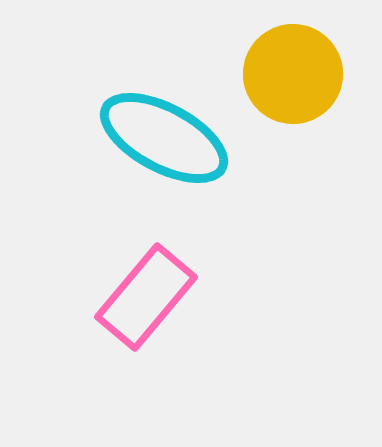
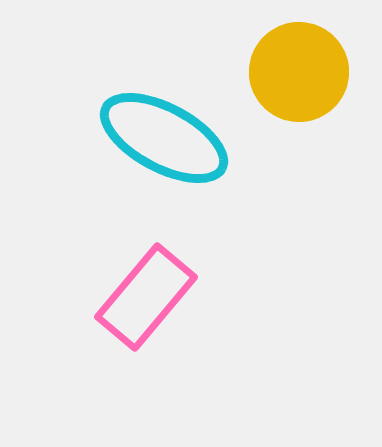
yellow circle: moved 6 px right, 2 px up
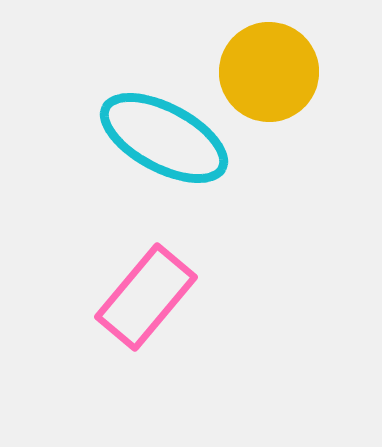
yellow circle: moved 30 px left
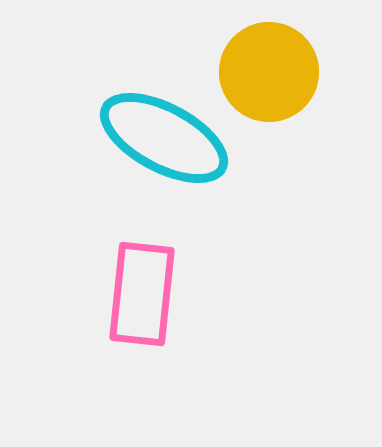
pink rectangle: moved 4 px left, 3 px up; rotated 34 degrees counterclockwise
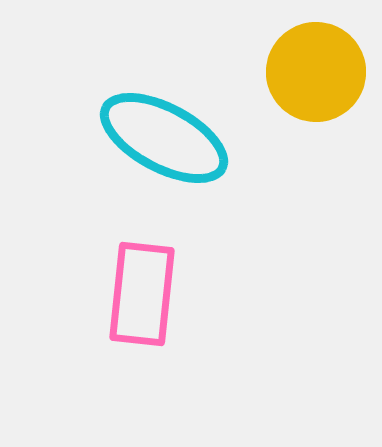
yellow circle: moved 47 px right
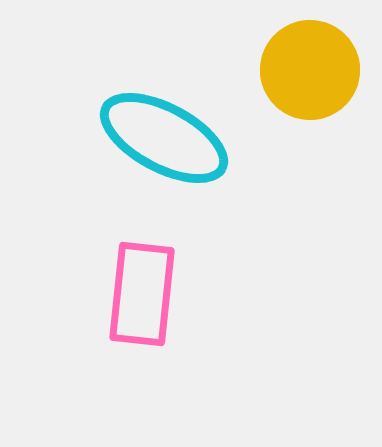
yellow circle: moved 6 px left, 2 px up
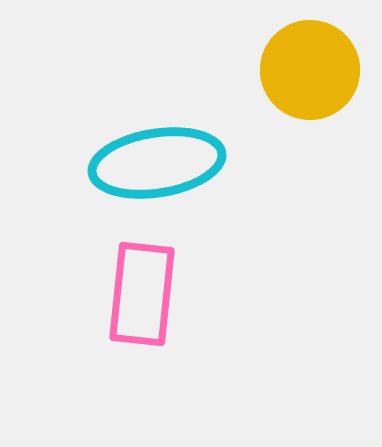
cyan ellipse: moved 7 px left, 25 px down; rotated 37 degrees counterclockwise
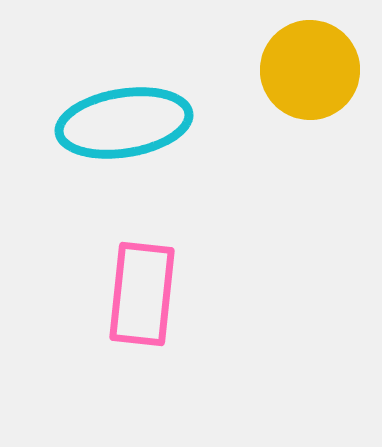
cyan ellipse: moved 33 px left, 40 px up
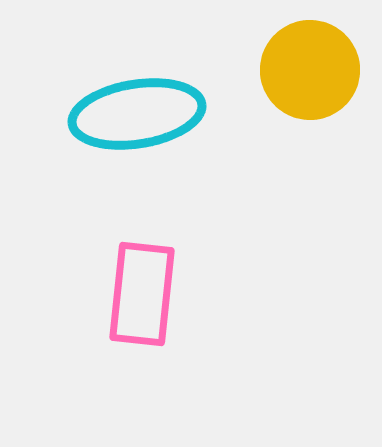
cyan ellipse: moved 13 px right, 9 px up
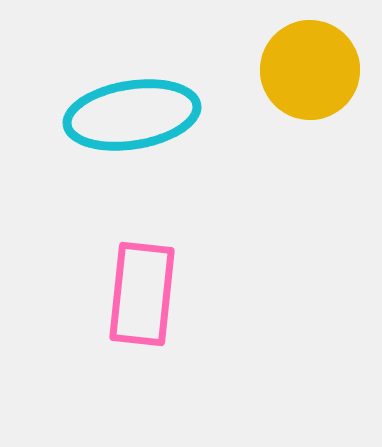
cyan ellipse: moved 5 px left, 1 px down
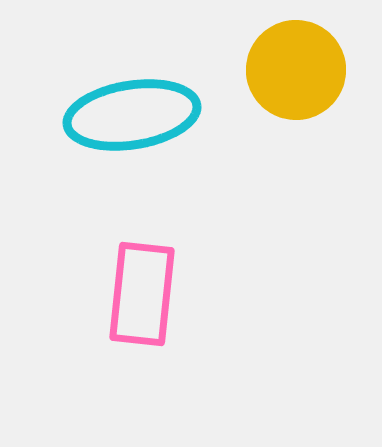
yellow circle: moved 14 px left
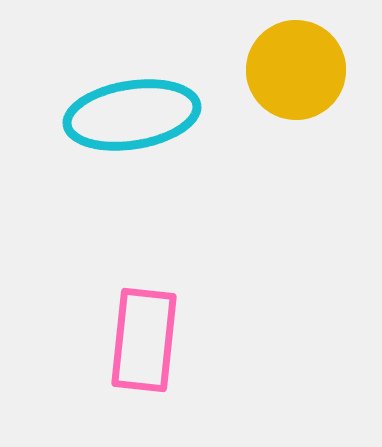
pink rectangle: moved 2 px right, 46 px down
